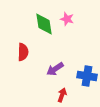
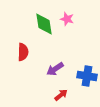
red arrow: moved 1 px left; rotated 32 degrees clockwise
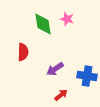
green diamond: moved 1 px left
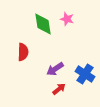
blue cross: moved 2 px left, 2 px up; rotated 24 degrees clockwise
red arrow: moved 2 px left, 6 px up
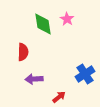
pink star: rotated 16 degrees clockwise
purple arrow: moved 21 px left, 10 px down; rotated 30 degrees clockwise
blue cross: rotated 24 degrees clockwise
red arrow: moved 8 px down
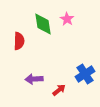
red semicircle: moved 4 px left, 11 px up
red arrow: moved 7 px up
